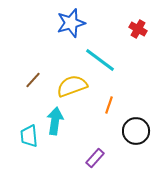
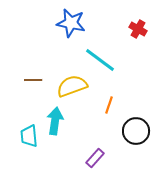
blue star: rotated 28 degrees clockwise
brown line: rotated 48 degrees clockwise
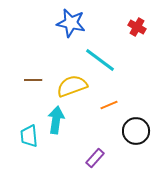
red cross: moved 1 px left, 2 px up
orange line: rotated 48 degrees clockwise
cyan arrow: moved 1 px right, 1 px up
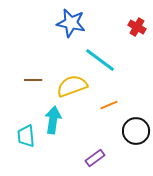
cyan arrow: moved 3 px left
cyan trapezoid: moved 3 px left
purple rectangle: rotated 12 degrees clockwise
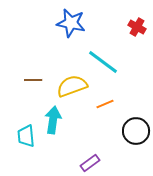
cyan line: moved 3 px right, 2 px down
orange line: moved 4 px left, 1 px up
purple rectangle: moved 5 px left, 5 px down
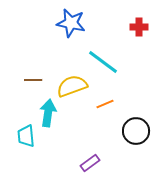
red cross: moved 2 px right; rotated 30 degrees counterclockwise
cyan arrow: moved 5 px left, 7 px up
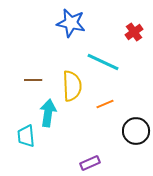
red cross: moved 5 px left, 5 px down; rotated 36 degrees counterclockwise
cyan line: rotated 12 degrees counterclockwise
yellow semicircle: rotated 108 degrees clockwise
purple rectangle: rotated 12 degrees clockwise
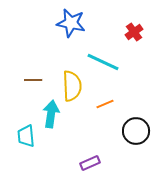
cyan arrow: moved 3 px right, 1 px down
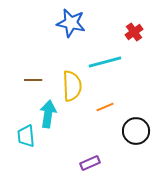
cyan line: moved 2 px right; rotated 40 degrees counterclockwise
orange line: moved 3 px down
cyan arrow: moved 3 px left
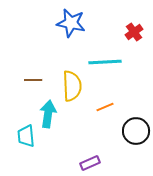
cyan line: rotated 12 degrees clockwise
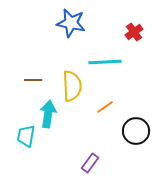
orange line: rotated 12 degrees counterclockwise
cyan trapezoid: rotated 15 degrees clockwise
purple rectangle: rotated 30 degrees counterclockwise
